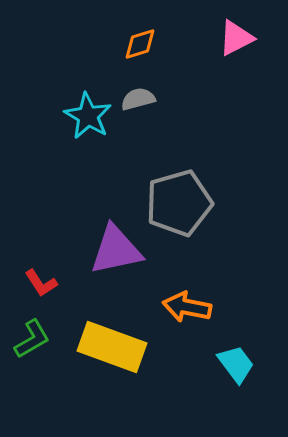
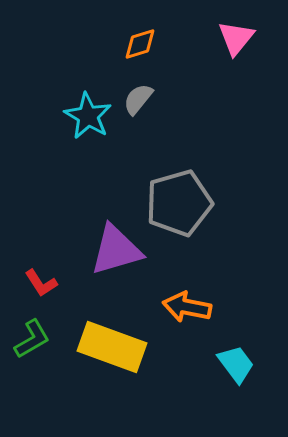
pink triangle: rotated 24 degrees counterclockwise
gray semicircle: rotated 36 degrees counterclockwise
purple triangle: rotated 4 degrees counterclockwise
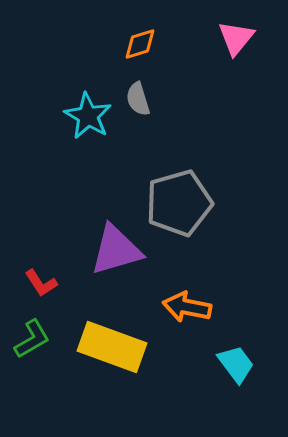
gray semicircle: rotated 56 degrees counterclockwise
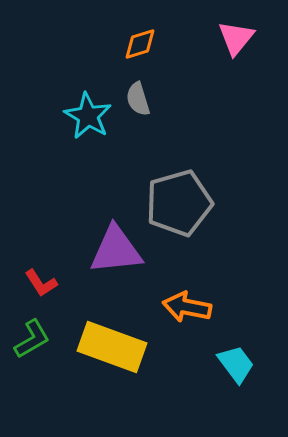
purple triangle: rotated 10 degrees clockwise
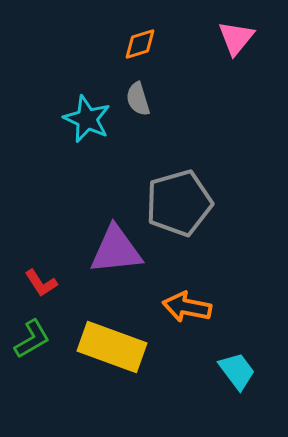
cyan star: moved 1 px left, 3 px down; rotated 6 degrees counterclockwise
cyan trapezoid: moved 1 px right, 7 px down
